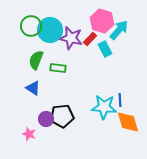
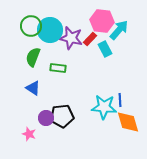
pink hexagon: rotated 10 degrees counterclockwise
green semicircle: moved 3 px left, 3 px up
purple circle: moved 1 px up
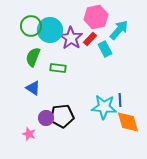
pink hexagon: moved 6 px left, 4 px up; rotated 20 degrees counterclockwise
purple star: rotated 20 degrees clockwise
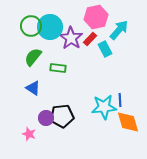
cyan circle: moved 3 px up
green semicircle: rotated 18 degrees clockwise
cyan star: rotated 10 degrees counterclockwise
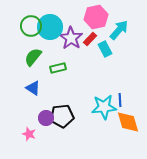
green rectangle: rotated 21 degrees counterclockwise
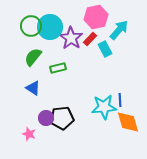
black pentagon: moved 2 px down
